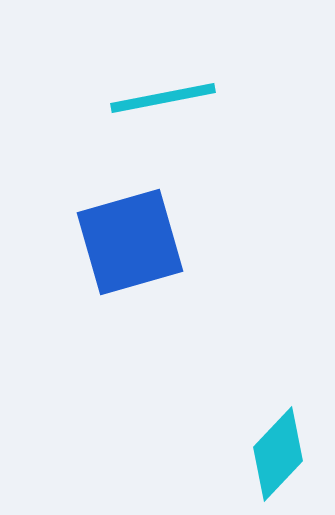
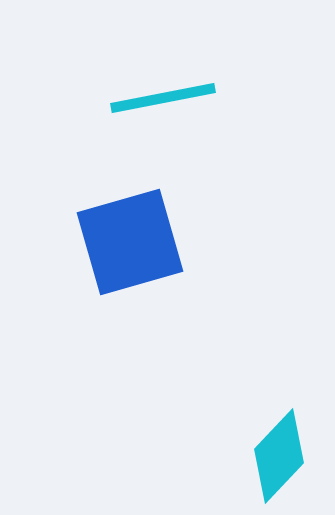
cyan diamond: moved 1 px right, 2 px down
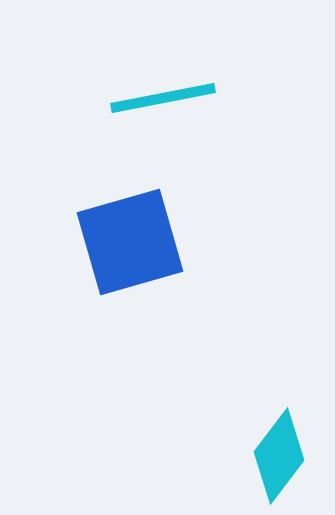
cyan diamond: rotated 6 degrees counterclockwise
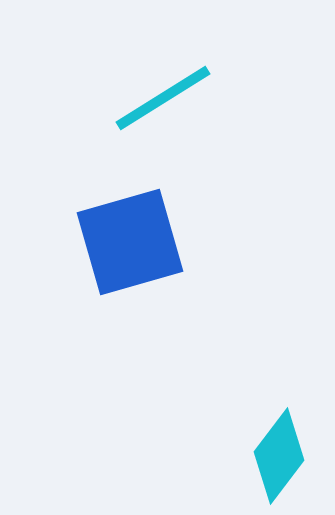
cyan line: rotated 21 degrees counterclockwise
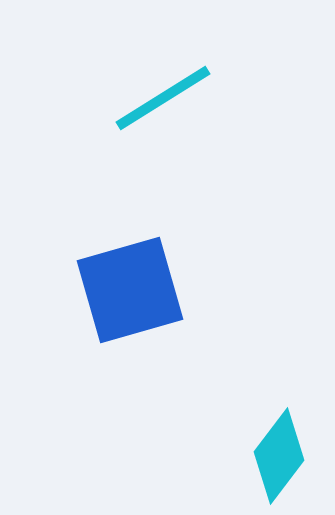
blue square: moved 48 px down
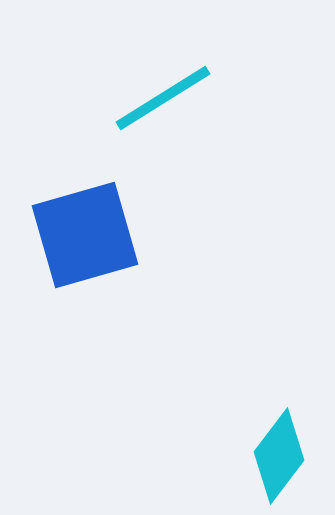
blue square: moved 45 px left, 55 px up
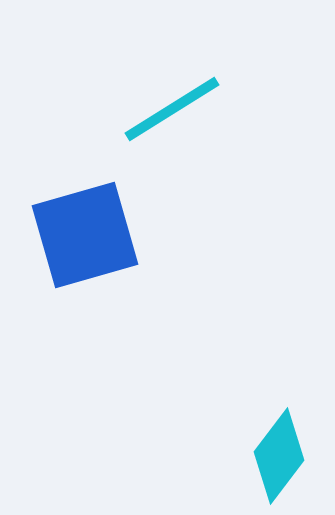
cyan line: moved 9 px right, 11 px down
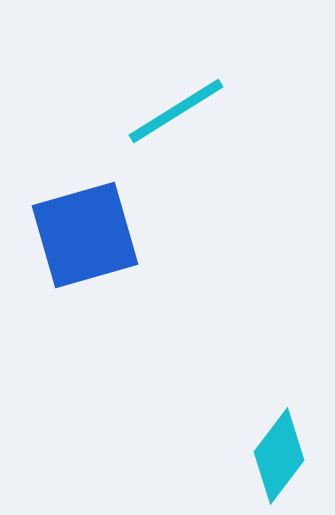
cyan line: moved 4 px right, 2 px down
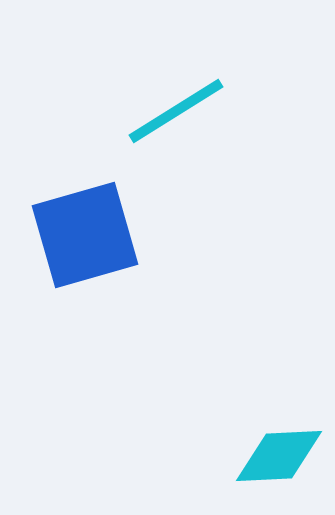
cyan diamond: rotated 50 degrees clockwise
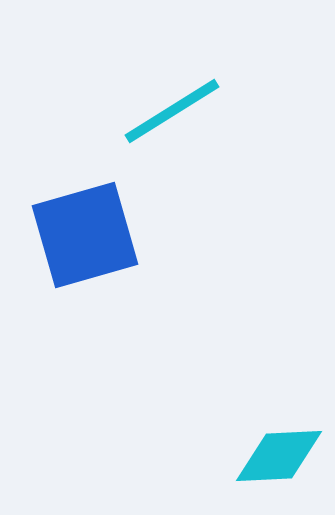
cyan line: moved 4 px left
